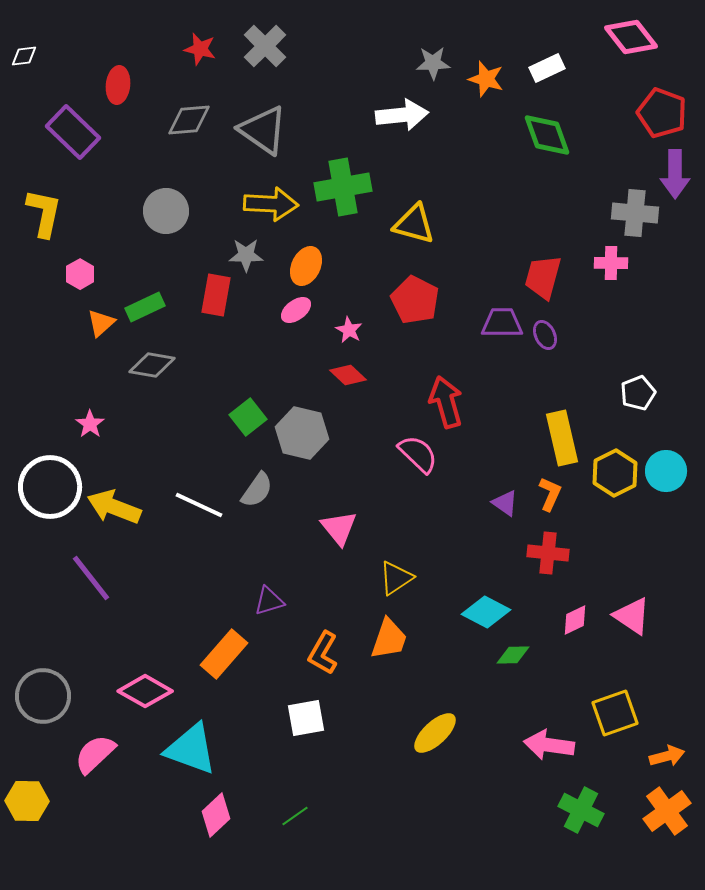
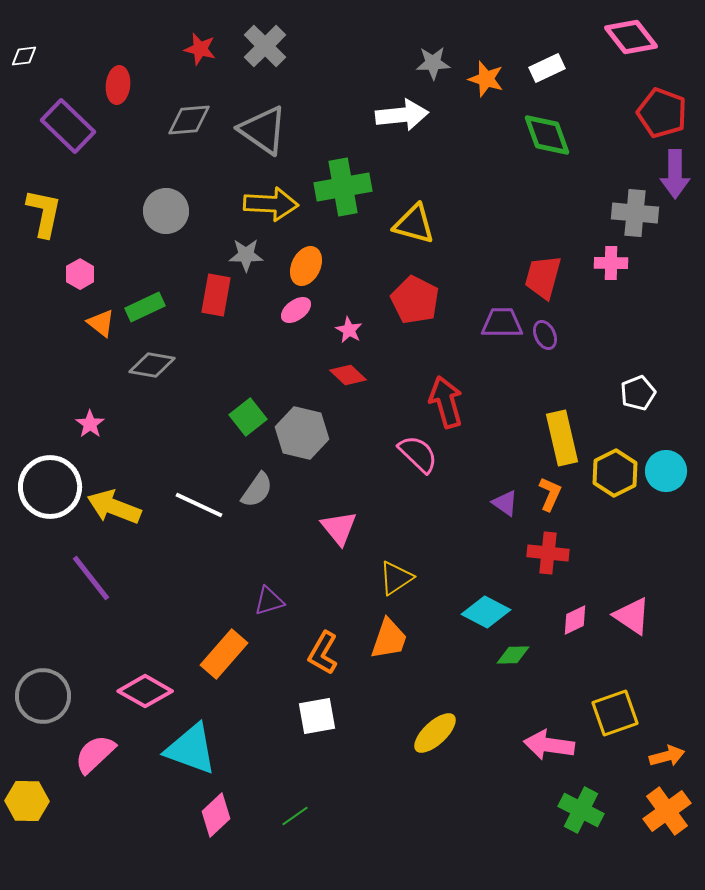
purple rectangle at (73, 132): moved 5 px left, 6 px up
orange triangle at (101, 323): rotated 40 degrees counterclockwise
white square at (306, 718): moved 11 px right, 2 px up
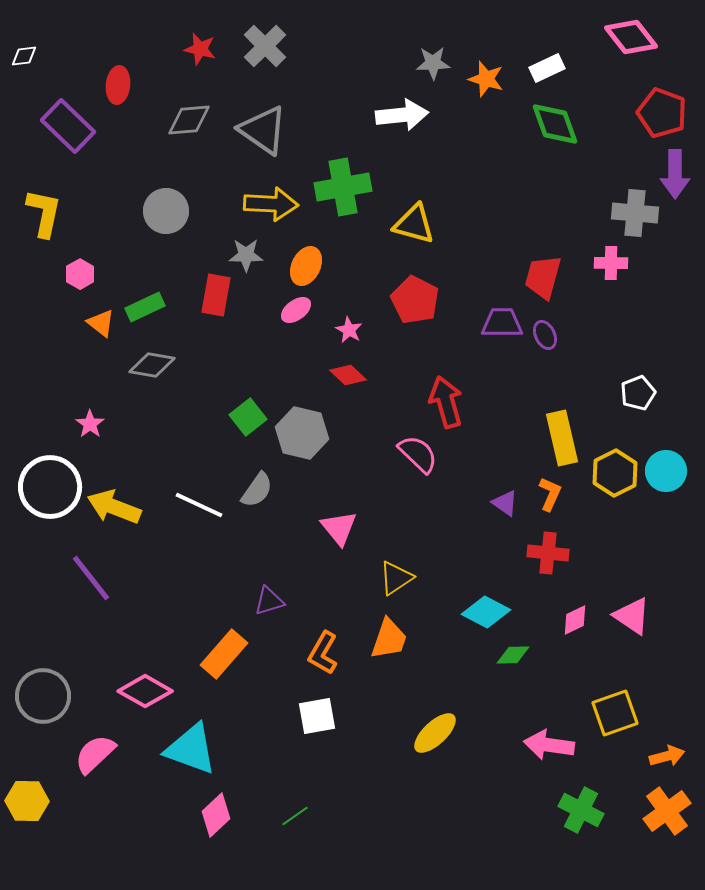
green diamond at (547, 135): moved 8 px right, 11 px up
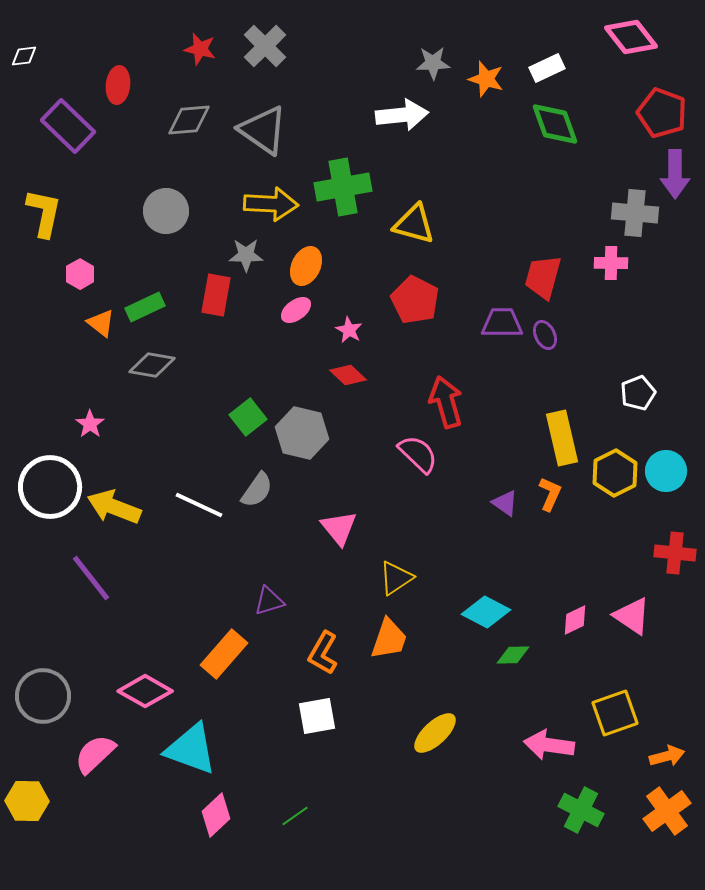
red cross at (548, 553): moved 127 px right
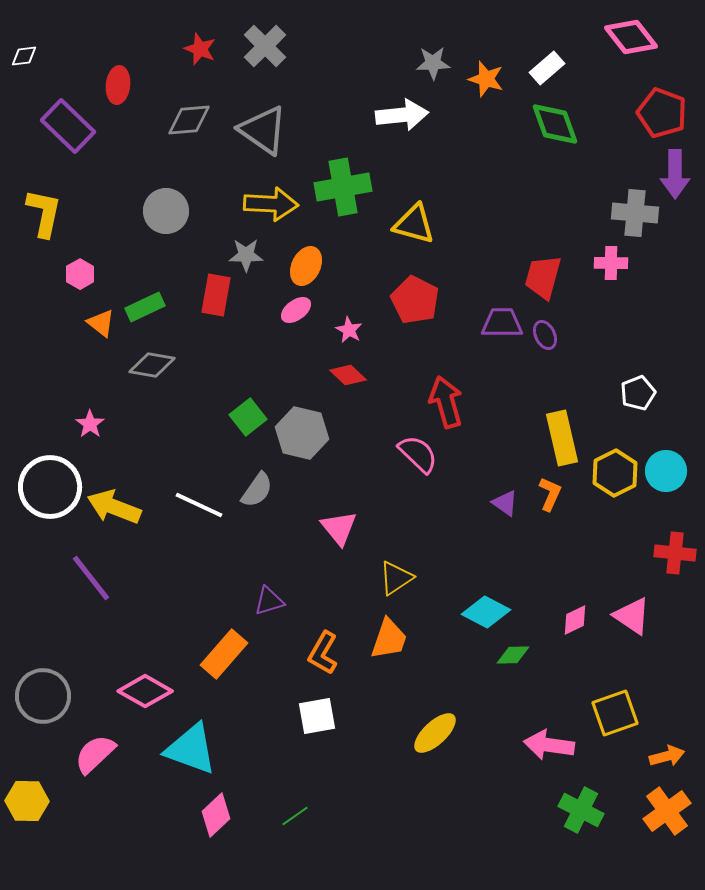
red star at (200, 49): rotated 8 degrees clockwise
white rectangle at (547, 68): rotated 16 degrees counterclockwise
